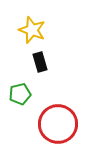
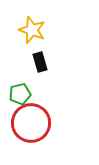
red circle: moved 27 px left, 1 px up
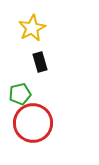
yellow star: moved 2 px up; rotated 24 degrees clockwise
red circle: moved 2 px right
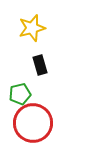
yellow star: rotated 12 degrees clockwise
black rectangle: moved 3 px down
